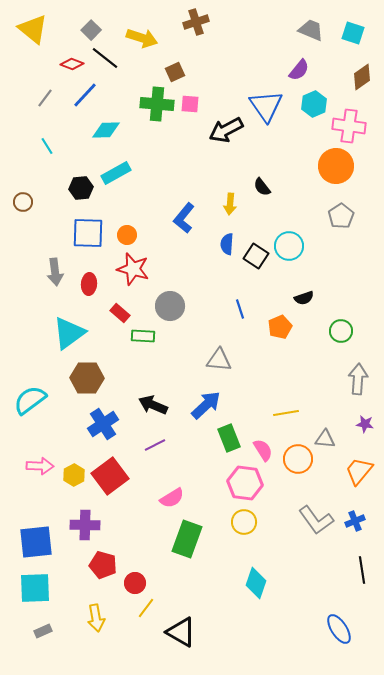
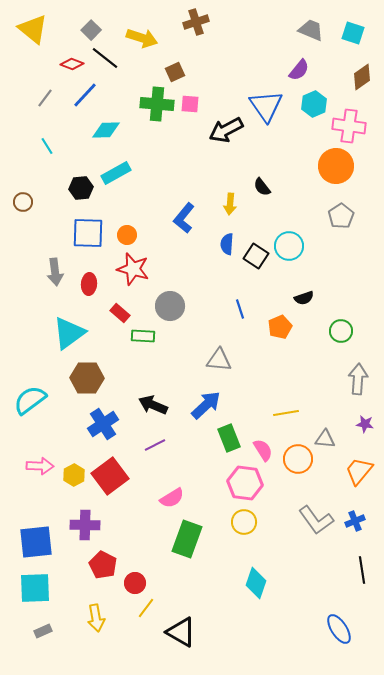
red pentagon at (103, 565): rotated 12 degrees clockwise
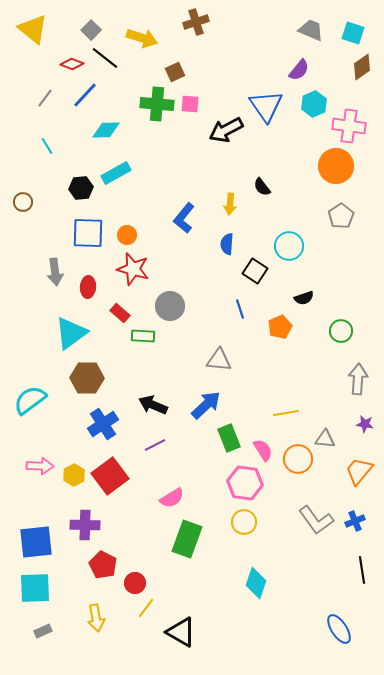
brown diamond at (362, 77): moved 10 px up
black square at (256, 256): moved 1 px left, 15 px down
red ellipse at (89, 284): moved 1 px left, 3 px down
cyan triangle at (69, 333): moved 2 px right
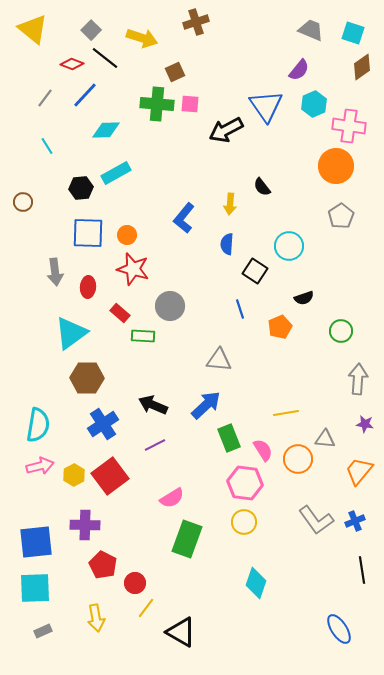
cyan semicircle at (30, 400): moved 8 px right, 25 px down; rotated 136 degrees clockwise
pink arrow at (40, 466): rotated 16 degrees counterclockwise
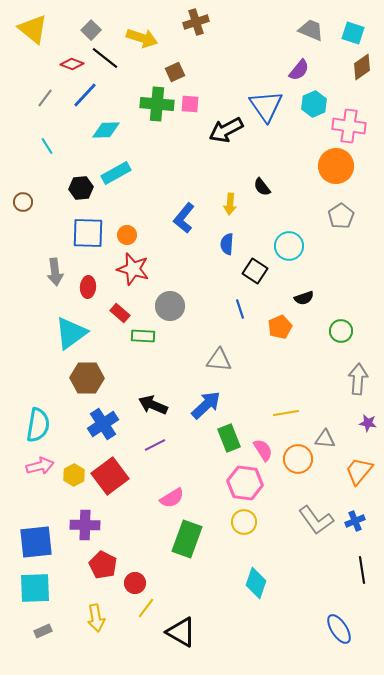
purple star at (365, 424): moved 3 px right, 1 px up
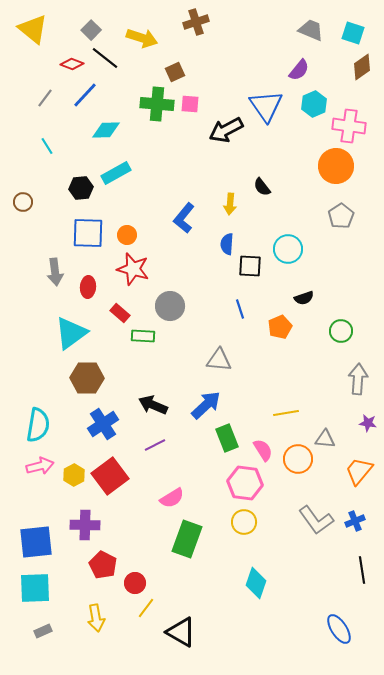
cyan circle at (289, 246): moved 1 px left, 3 px down
black square at (255, 271): moved 5 px left, 5 px up; rotated 30 degrees counterclockwise
green rectangle at (229, 438): moved 2 px left
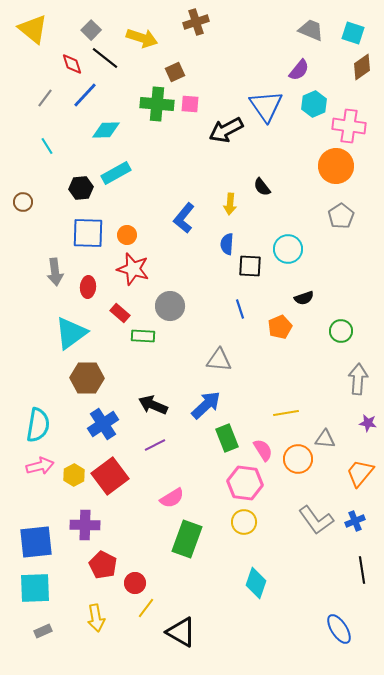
red diamond at (72, 64): rotated 50 degrees clockwise
orange trapezoid at (359, 471): moved 1 px right, 2 px down
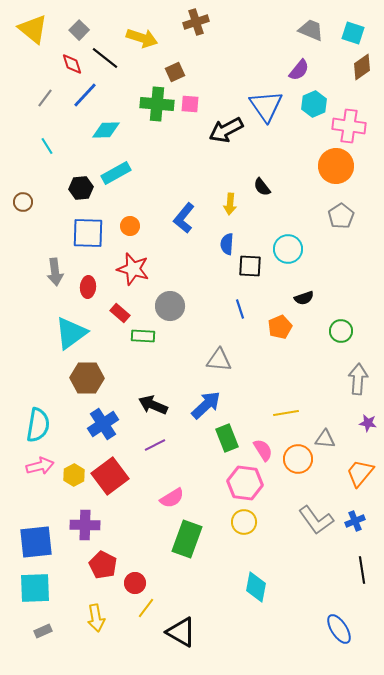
gray square at (91, 30): moved 12 px left
orange circle at (127, 235): moved 3 px right, 9 px up
cyan diamond at (256, 583): moved 4 px down; rotated 8 degrees counterclockwise
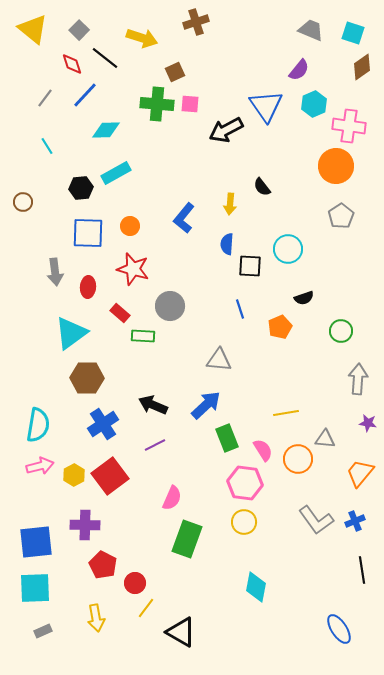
pink semicircle at (172, 498): rotated 35 degrees counterclockwise
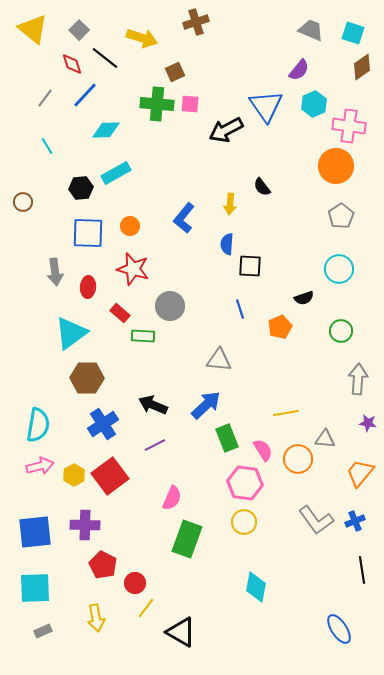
cyan circle at (288, 249): moved 51 px right, 20 px down
blue square at (36, 542): moved 1 px left, 10 px up
